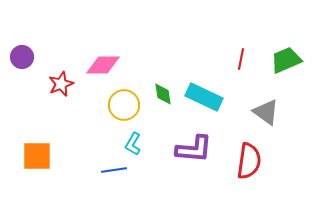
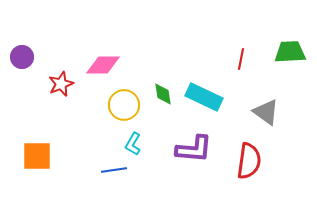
green trapezoid: moved 4 px right, 8 px up; rotated 20 degrees clockwise
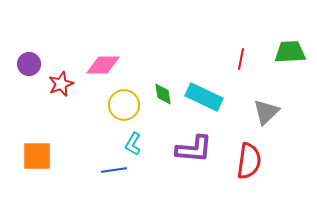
purple circle: moved 7 px right, 7 px down
gray triangle: rotated 40 degrees clockwise
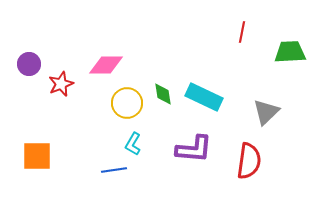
red line: moved 1 px right, 27 px up
pink diamond: moved 3 px right
yellow circle: moved 3 px right, 2 px up
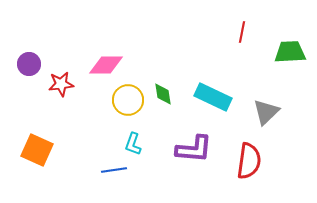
red star: rotated 15 degrees clockwise
cyan rectangle: moved 9 px right
yellow circle: moved 1 px right, 3 px up
cyan L-shape: rotated 10 degrees counterclockwise
orange square: moved 6 px up; rotated 24 degrees clockwise
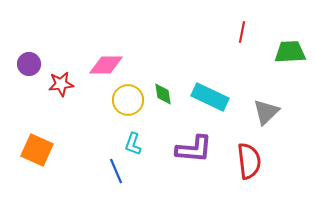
cyan rectangle: moved 3 px left
red semicircle: rotated 15 degrees counterclockwise
blue line: moved 2 px right, 1 px down; rotated 75 degrees clockwise
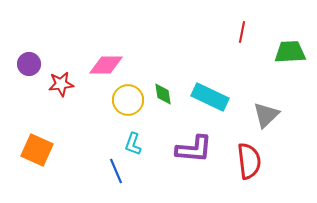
gray triangle: moved 3 px down
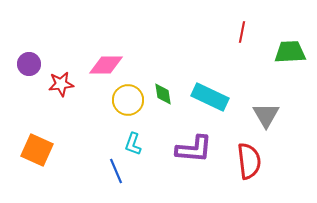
gray triangle: rotated 16 degrees counterclockwise
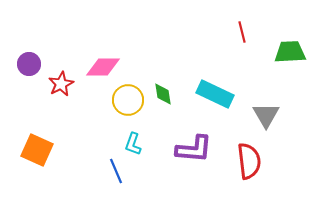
red line: rotated 25 degrees counterclockwise
pink diamond: moved 3 px left, 2 px down
red star: rotated 20 degrees counterclockwise
cyan rectangle: moved 5 px right, 3 px up
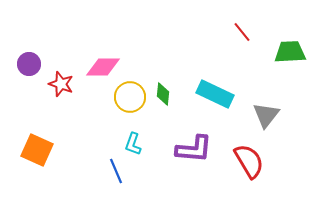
red line: rotated 25 degrees counterclockwise
red star: rotated 25 degrees counterclockwise
green diamond: rotated 15 degrees clockwise
yellow circle: moved 2 px right, 3 px up
gray triangle: rotated 8 degrees clockwise
red semicircle: rotated 24 degrees counterclockwise
